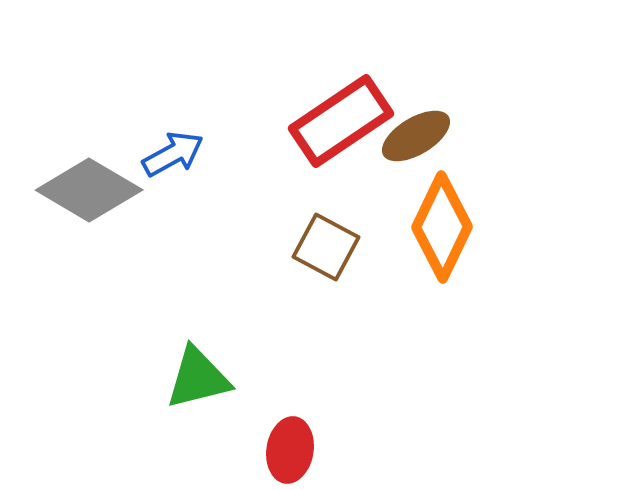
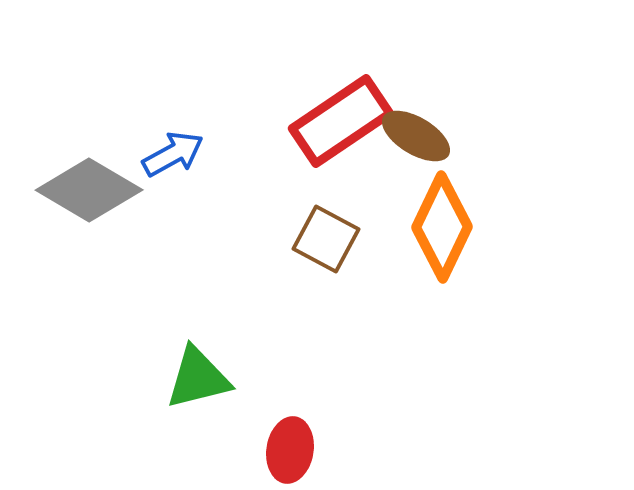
brown ellipse: rotated 62 degrees clockwise
brown square: moved 8 px up
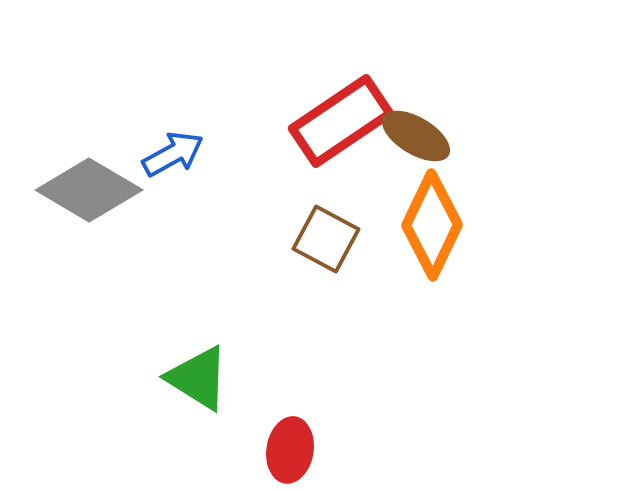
orange diamond: moved 10 px left, 2 px up
green triangle: rotated 46 degrees clockwise
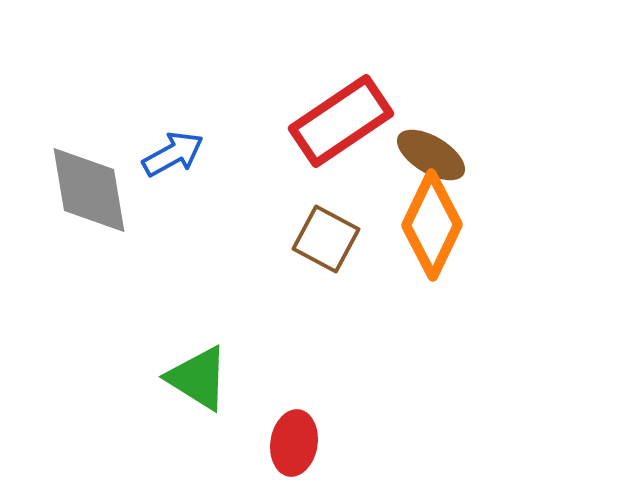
brown ellipse: moved 15 px right, 19 px down
gray diamond: rotated 50 degrees clockwise
red ellipse: moved 4 px right, 7 px up
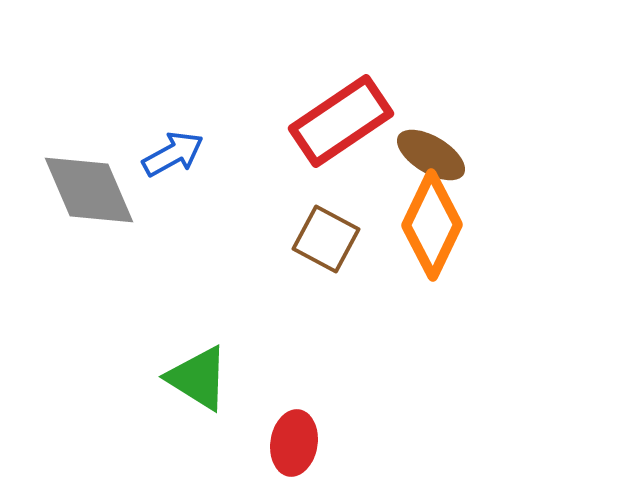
gray diamond: rotated 14 degrees counterclockwise
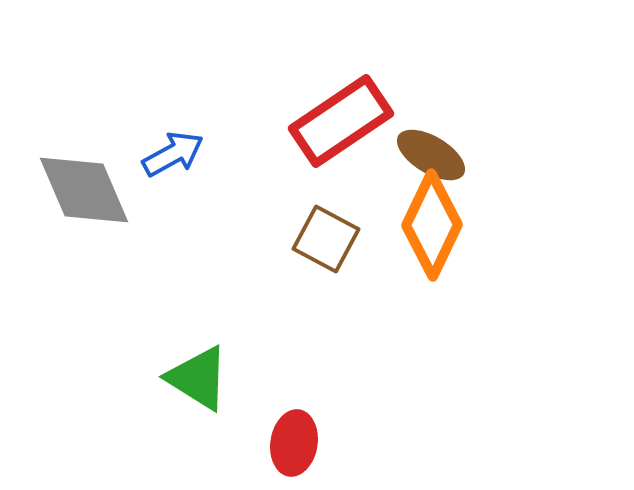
gray diamond: moved 5 px left
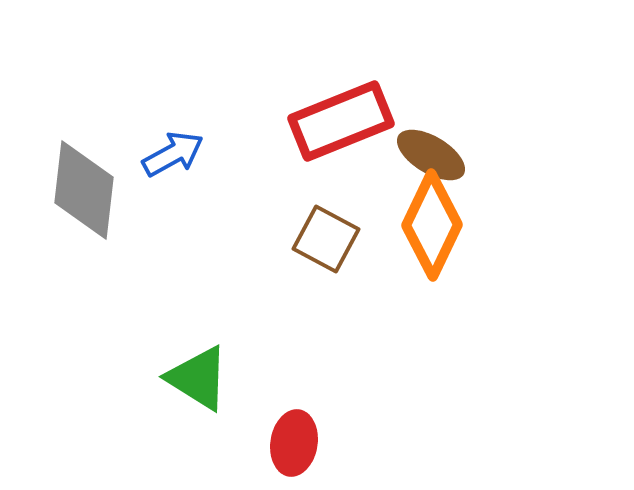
red rectangle: rotated 12 degrees clockwise
gray diamond: rotated 30 degrees clockwise
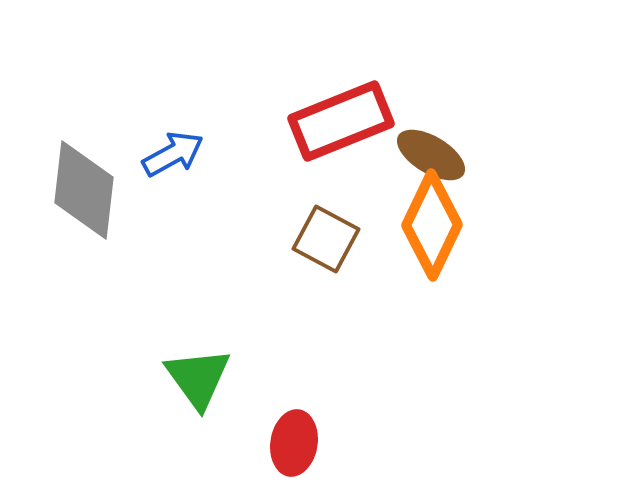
green triangle: rotated 22 degrees clockwise
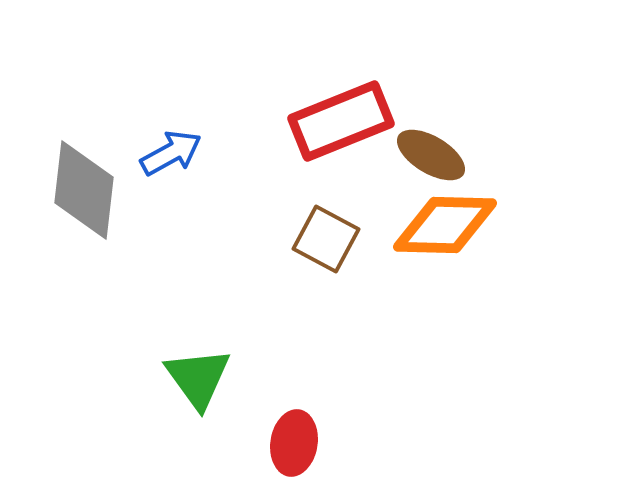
blue arrow: moved 2 px left, 1 px up
orange diamond: moved 13 px right; rotated 66 degrees clockwise
